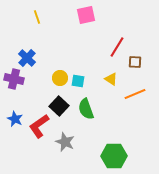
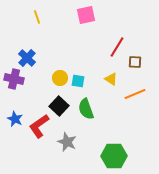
gray star: moved 2 px right
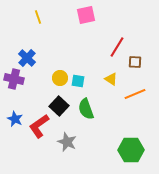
yellow line: moved 1 px right
green hexagon: moved 17 px right, 6 px up
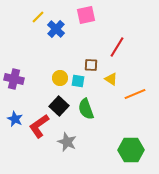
yellow line: rotated 64 degrees clockwise
blue cross: moved 29 px right, 29 px up
brown square: moved 44 px left, 3 px down
